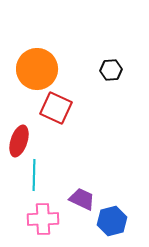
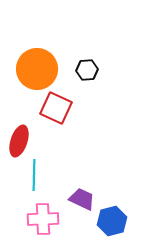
black hexagon: moved 24 px left
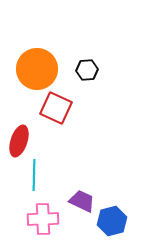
purple trapezoid: moved 2 px down
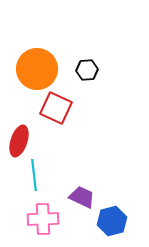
cyan line: rotated 8 degrees counterclockwise
purple trapezoid: moved 4 px up
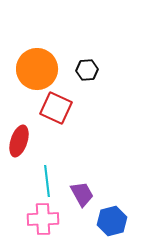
cyan line: moved 13 px right, 6 px down
purple trapezoid: moved 3 px up; rotated 36 degrees clockwise
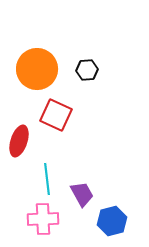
red square: moved 7 px down
cyan line: moved 2 px up
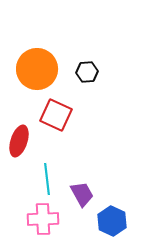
black hexagon: moved 2 px down
blue hexagon: rotated 20 degrees counterclockwise
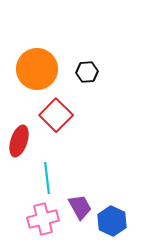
red square: rotated 20 degrees clockwise
cyan line: moved 1 px up
purple trapezoid: moved 2 px left, 13 px down
pink cross: rotated 12 degrees counterclockwise
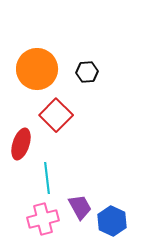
red ellipse: moved 2 px right, 3 px down
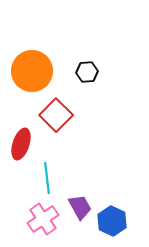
orange circle: moved 5 px left, 2 px down
pink cross: rotated 20 degrees counterclockwise
